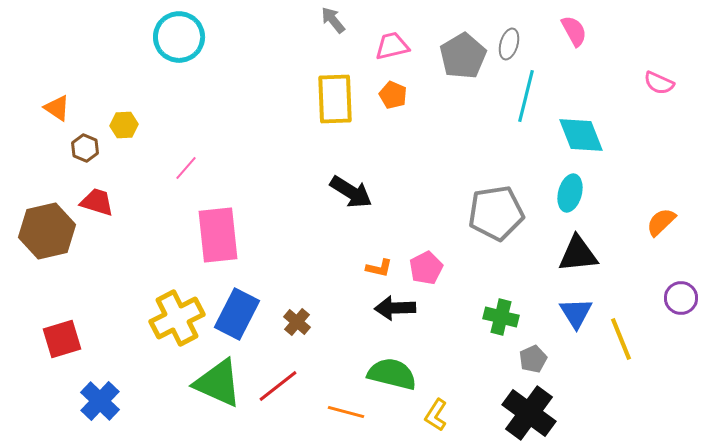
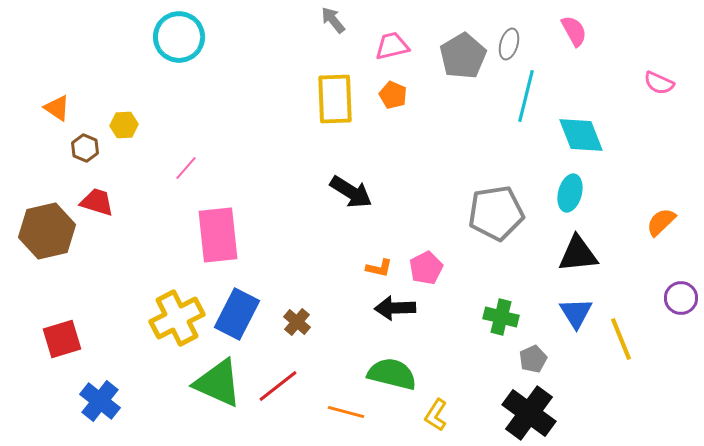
blue cross at (100, 401): rotated 6 degrees counterclockwise
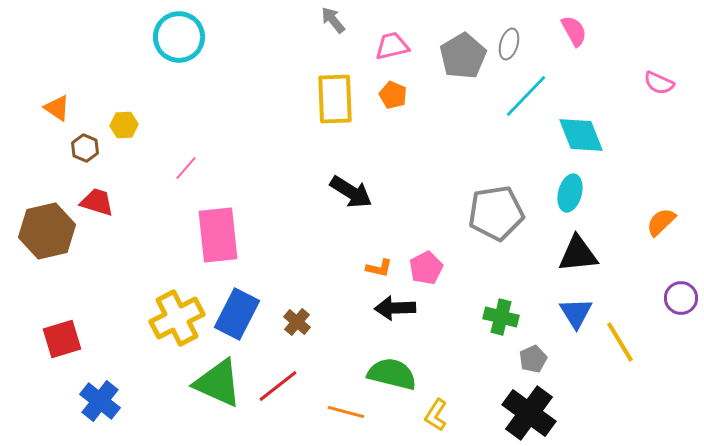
cyan line at (526, 96): rotated 30 degrees clockwise
yellow line at (621, 339): moved 1 px left, 3 px down; rotated 9 degrees counterclockwise
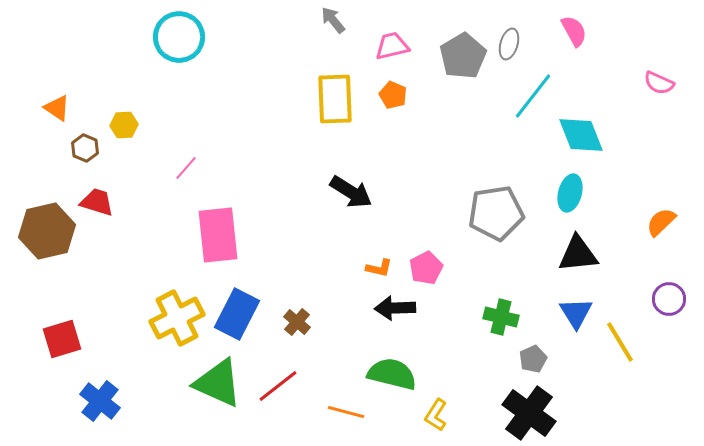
cyan line at (526, 96): moved 7 px right; rotated 6 degrees counterclockwise
purple circle at (681, 298): moved 12 px left, 1 px down
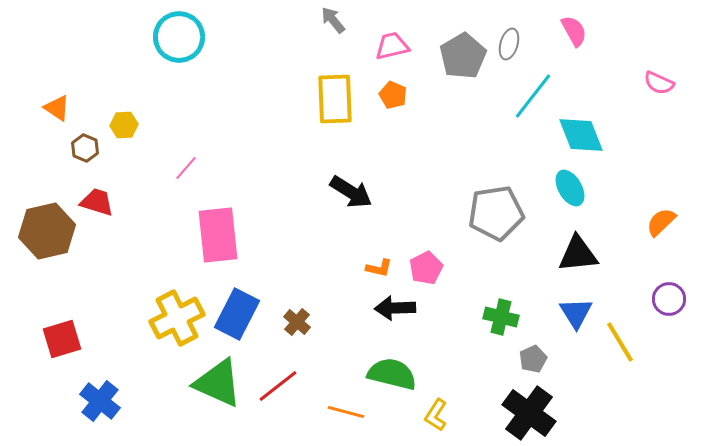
cyan ellipse at (570, 193): moved 5 px up; rotated 45 degrees counterclockwise
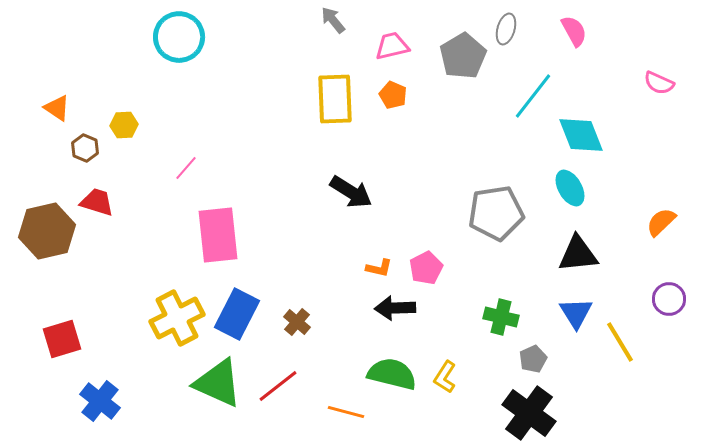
gray ellipse at (509, 44): moved 3 px left, 15 px up
yellow L-shape at (436, 415): moved 9 px right, 38 px up
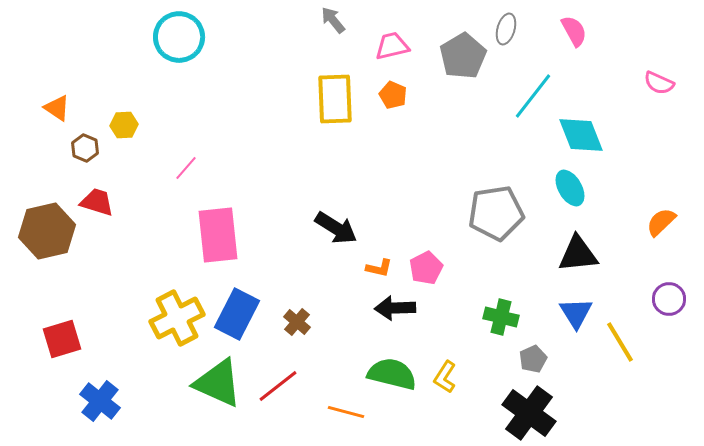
black arrow at (351, 192): moved 15 px left, 36 px down
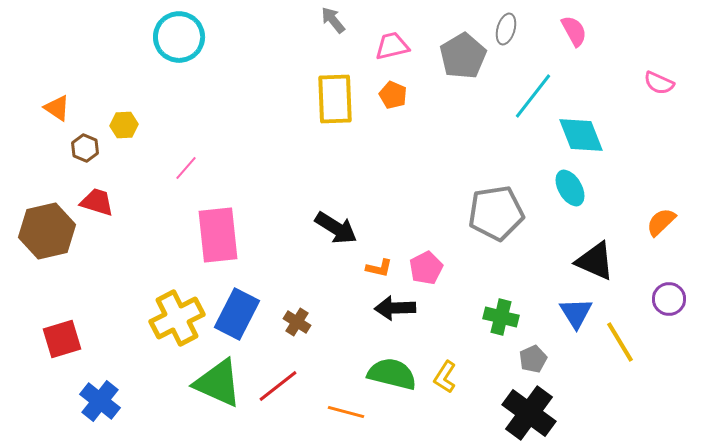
black triangle at (578, 254): moved 17 px right, 7 px down; rotated 30 degrees clockwise
brown cross at (297, 322): rotated 8 degrees counterclockwise
